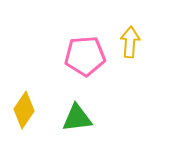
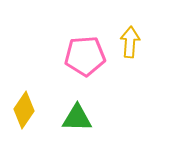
green triangle: rotated 8 degrees clockwise
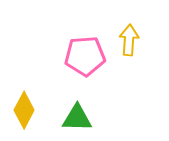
yellow arrow: moved 1 px left, 2 px up
yellow diamond: rotated 6 degrees counterclockwise
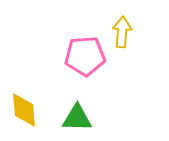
yellow arrow: moved 7 px left, 8 px up
yellow diamond: rotated 33 degrees counterclockwise
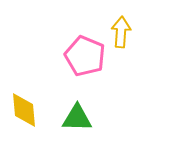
yellow arrow: moved 1 px left
pink pentagon: rotated 27 degrees clockwise
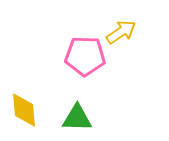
yellow arrow: rotated 52 degrees clockwise
pink pentagon: rotated 21 degrees counterclockwise
